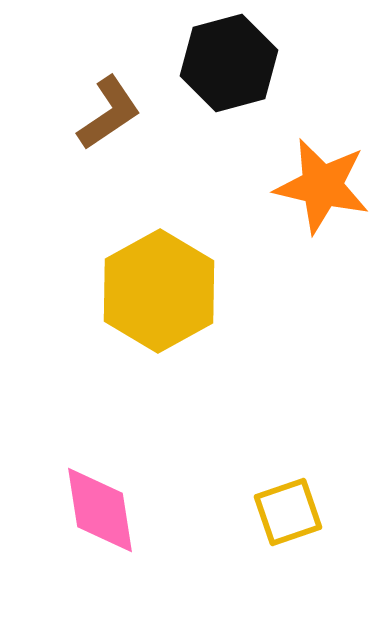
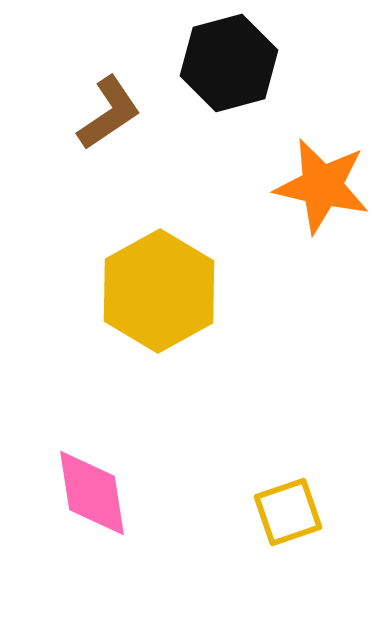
pink diamond: moved 8 px left, 17 px up
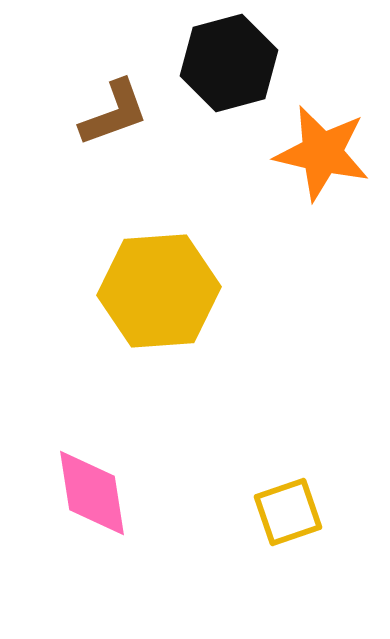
brown L-shape: moved 5 px right; rotated 14 degrees clockwise
orange star: moved 33 px up
yellow hexagon: rotated 25 degrees clockwise
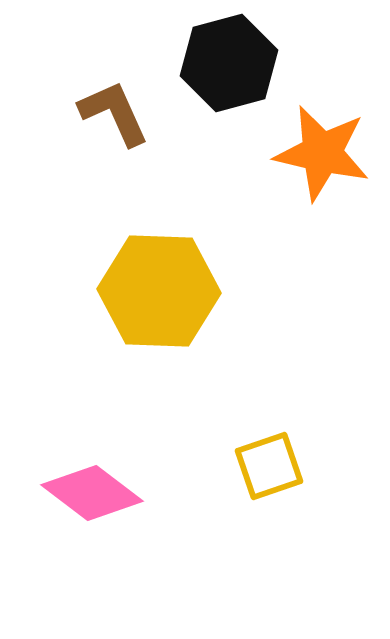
brown L-shape: rotated 94 degrees counterclockwise
yellow hexagon: rotated 6 degrees clockwise
pink diamond: rotated 44 degrees counterclockwise
yellow square: moved 19 px left, 46 px up
